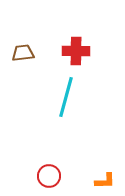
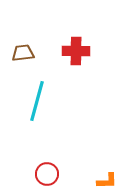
cyan line: moved 29 px left, 4 px down
red circle: moved 2 px left, 2 px up
orange L-shape: moved 2 px right
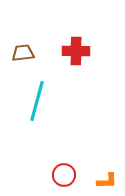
red circle: moved 17 px right, 1 px down
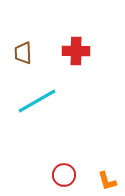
brown trapezoid: rotated 85 degrees counterclockwise
cyan line: rotated 45 degrees clockwise
orange L-shape: rotated 75 degrees clockwise
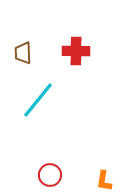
cyan line: moved 1 px right, 1 px up; rotated 21 degrees counterclockwise
red circle: moved 14 px left
orange L-shape: moved 3 px left; rotated 25 degrees clockwise
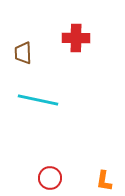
red cross: moved 13 px up
cyan line: rotated 63 degrees clockwise
red circle: moved 3 px down
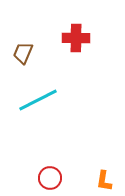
brown trapezoid: rotated 25 degrees clockwise
cyan line: rotated 39 degrees counterclockwise
